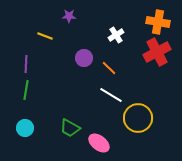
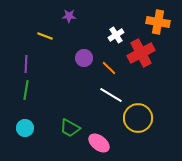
red cross: moved 16 px left, 1 px down
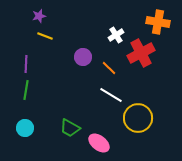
purple star: moved 30 px left; rotated 16 degrees counterclockwise
purple circle: moved 1 px left, 1 px up
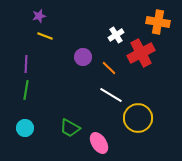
pink ellipse: rotated 20 degrees clockwise
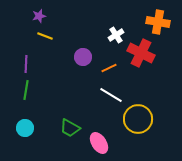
red cross: rotated 36 degrees counterclockwise
orange line: rotated 70 degrees counterclockwise
yellow circle: moved 1 px down
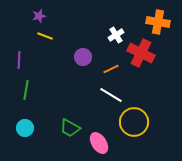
purple line: moved 7 px left, 4 px up
orange line: moved 2 px right, 1 px down
yellow circle: moved 4 px left, 3 px down
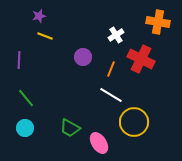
red cross: moved 6 px down
orange line: rotated 42 degrees counterclockwise
green line: moved 8 px down; rotated 48 degrees counterclockwise
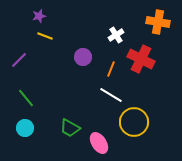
purple line: rotated 42 degrees clockwise
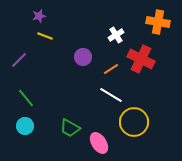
orange line: rotated 35 degrees clockwise
cyan circle: moved 2 px up
